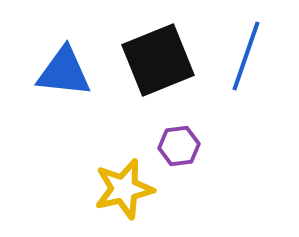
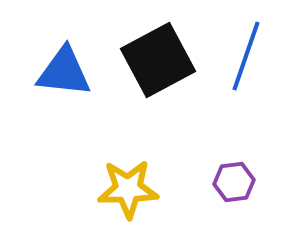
black square: rotated 6 degrees counterclockwise
purple hexagon: moved 55 px right, 36 px down
yellow star: moved 4 px right; rotated 12 degrees clockwise
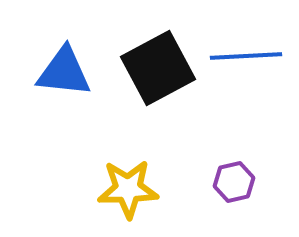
blue line: rotated 68 degrees clockwise
black square: moved 8 px down
purple hexagon: rotated 6 degrees counterclockwise
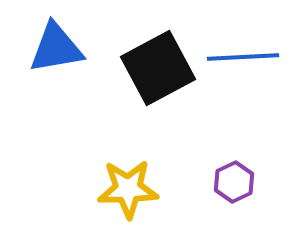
blue line: moved 3 px left, 1 px down
blue triangle: moved 8 px left, 24 px up; rotated 16 degrees counterclockwise
purple hexagon: rotated 12 degrees counterclockwise
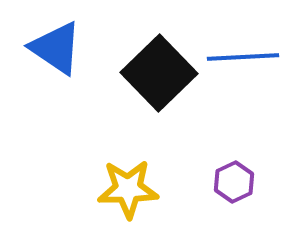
blue triangle: rotated 44 degrees clockwise
black square: moved 1 px right, 5 px down; rotated 16 degrees counterclockwise
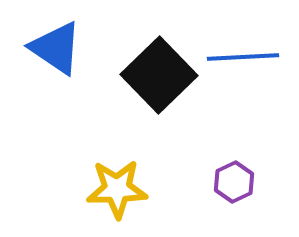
black square: moved 2 px down
yellow star: moved 11 px left
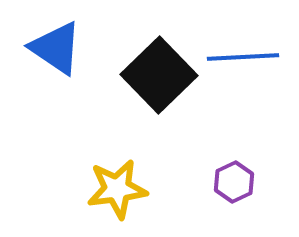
yellow star: rotated 6 degrees counterclockwise
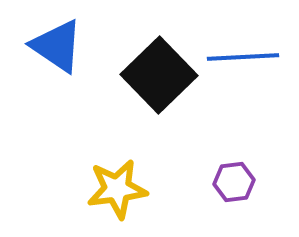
blue triangle: moved 1 px right, 2 px up
purple hexagon: rotated 18 degrees clockwise
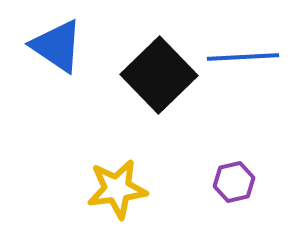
purple hexagon: rotated 6 degrees counterclockwise
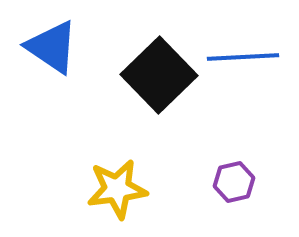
blue triangle: moved 5 px left, 1 px down
